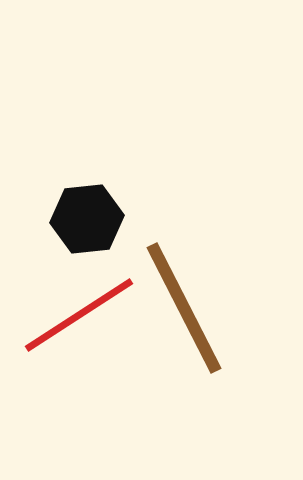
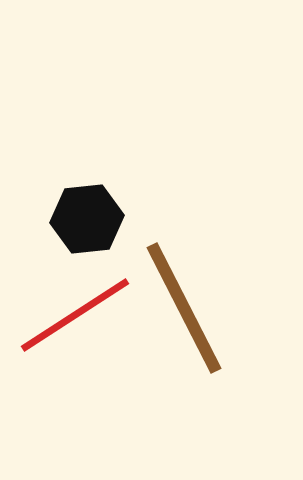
red line: moved 4 px left
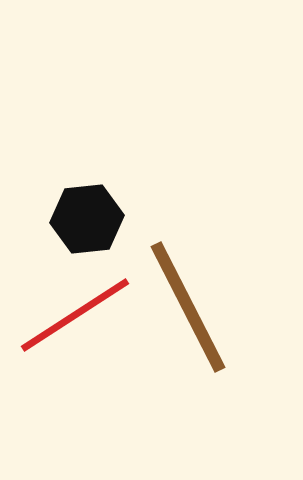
brown line: moved 4 px right, 1 px up
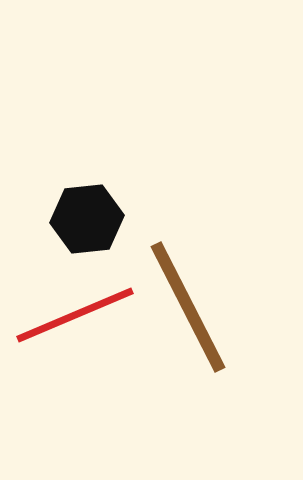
red line: rotated 10 degrees clockwise
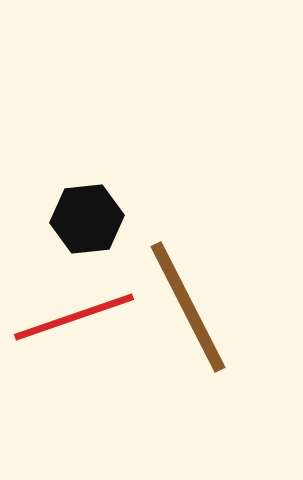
red line: moved 1 px left, 2 px down; rotated 4 degrees clockwise
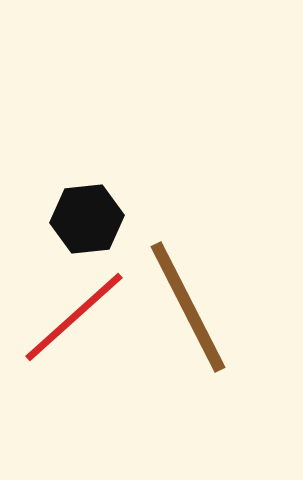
red line: rotated 23 degrees counterclockwise
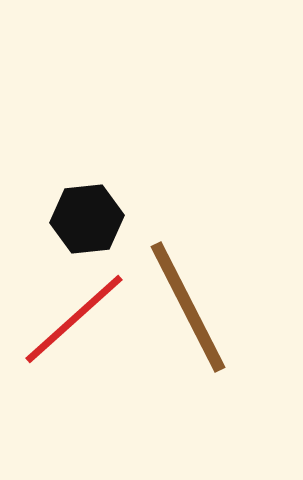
red line: moved 2 px down
